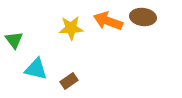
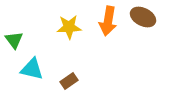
brown ellipse: rotated 20 degrees clockwise
orange arrow: rotated 100 degrees counterclockwise
yellow star: moved 2 px left, 1 px up
cyan triangle: moved 4 px left
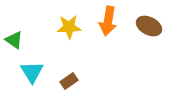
brown ellipse: moved 6 px right, 9 px down
green triangle: rotated 18 degrees counterclockwise
cyan triangle: moved 3 px down; rotated 45 degrees clockwise
